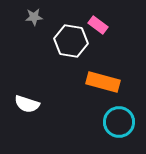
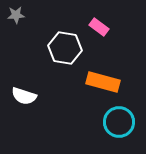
gray star: moved 18 px left, 2 px up
pink rectangle: moved 1 px right, 2 px down
white hexagon: moved 6 px left, 7 px down
white semicircle: moved 3 px left, 8 px up
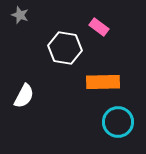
gray star: moved 4 px right; rotated 24 degrees clockwise
orange rectangle: rotated 16 degrees counterclockwise
white semicircle: rotated 80 degrees counterclockwise
cyan circle: moved 1 px left
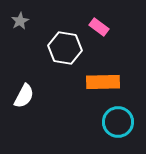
gray star: moved 6 px down; rotated 24 degrees clockwise
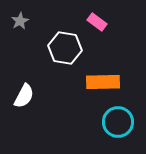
pink rectangle: moved 2 px left, 5 px up
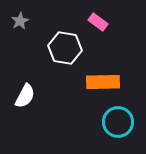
pink rectangle: moved 1 px right
white semicircle: moved 1 px right
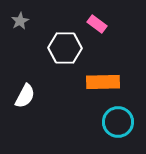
pink rectangle: moved 1 px left, 2 px down
white hexagon: rotated 8 degrees counterclockwise
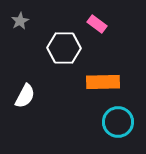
white hexagon: moved 1 px left
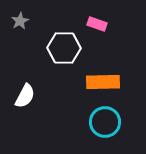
pink rectangle: rotated 18 degrees counterclockwise
cyan circle: moved 13 px left
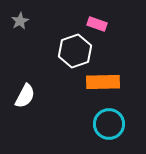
white hexagon: moved 11 px right, 3 px down; rotated 20 degrees counterclockwise
cyan circle: moved 4 px right, 2 px down
